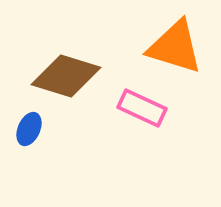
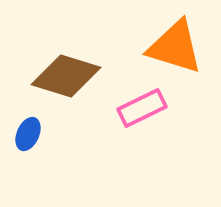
pink rectangle: rotated 51 degrees counterclockwise
blue ellipse: moved 1 px left, 5 px down
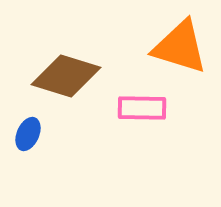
orange triangle: moved 5 px right
pink rectangle: rotated 27 degrees clockwise
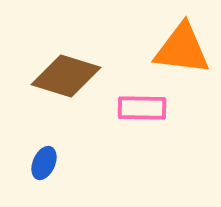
orange triangle: moved 2 px right, 2 px down; rotated 10 degrees counterclockwise
blue ellipse: moved 16 px right, 29 px down
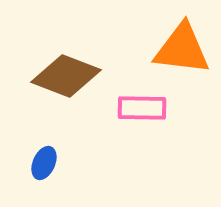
brown diamond: rotated 4 degrees clockwise
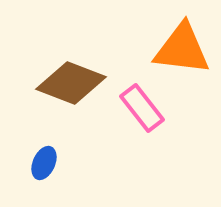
brown diamond: moved 5 px right, 7 px down
pink rectangle: rotated 51 degrees clockwise
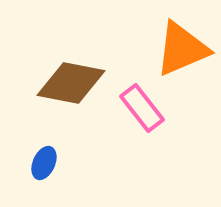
orange triangle: rotated 30 degrees counterclockwise
brown diamond: rotated 10 degrees counterclockwise
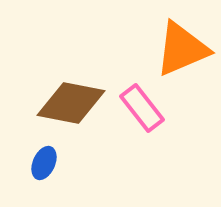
brown diamond: moved 20 px down
